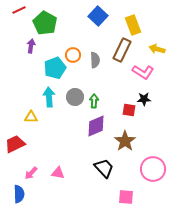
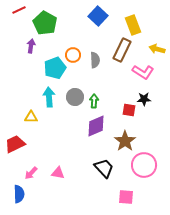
pink circle: moved 9 px left, 4 px up
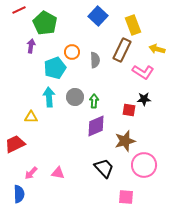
orange circle: moved 1 px left, 3 px up
brown star: rotated 20 degrees clockwise
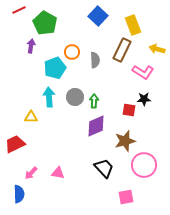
pink square: rotated 14 degrees counterclockwise
